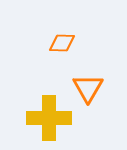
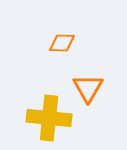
yellow cross: rotated 6 degrees clockwise
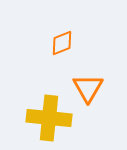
orange diamond: rotated 24 degrees counterclockwise
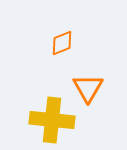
yellow cross: moved 3 px right, 2 px down
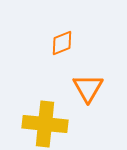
yellow cross: moved 7 px left, 4 px down
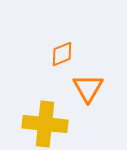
orange diamond: moved 11 px down
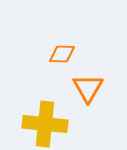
orange diamond: rotated 24 degrees clockwise
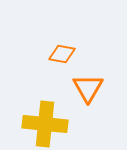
orange diamond: rotated 8 degrees clockwise
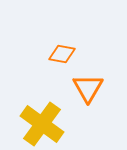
yellow cross: moved 3 px left; rotated 30 degrees clockwise
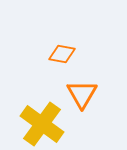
orange triangle: moved 6 px left, 6 px down
